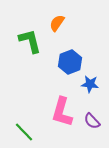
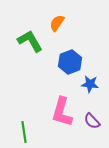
green L-shape: rotated 16 degrees counterclockwise
green line: rotated 35 degrees clockwise
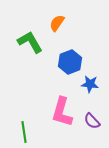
green L-shape: moved 1 px down
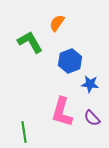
blue hexagon: moved 1 px up
purple semicircle: moved 3 px up
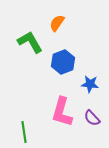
blue hexagon: moved 7 px left, 1 px down
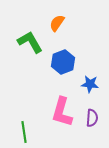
purple semicircle: rotated 132 degrees counterclockwise
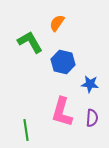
blue hexagon: rotated 25 degrees counterclockwise
green line: moved 2 px right, 2 px up
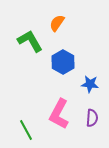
green L-shape: moved 1 px up
blue hexagon: rotated 15 degrees clockwise
pink L-shape: moved 3 px left, 2 px down; rotated 12 degrees clockwise
green line: rotated 20 degrees counterclockwise
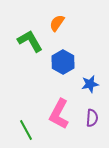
blue star: rotated 18 degrees counterclockwise
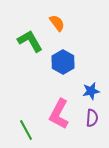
orange semicircle: rotated 108 degrees clockwise
blue star: moved 1 px right, 7 px down
